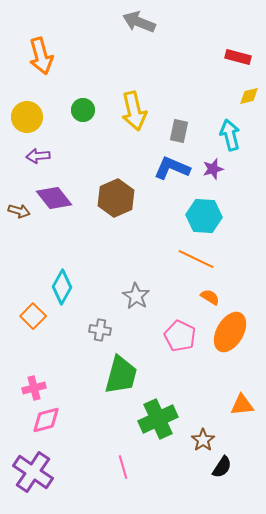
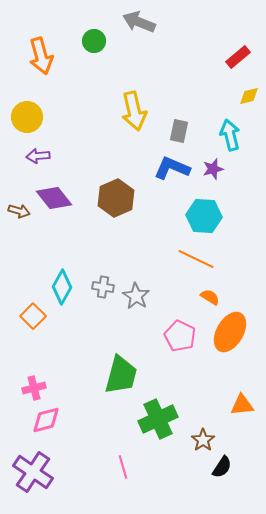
red rectangle: rotated 55 degrees counterclockwise
green circle: moved 11 px right, 69 px up
gray cross: moved 3 px right, 43 px up
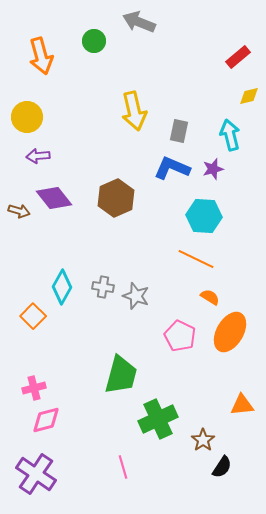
gray star: rotated 12 degrees counterclockwise
purple cross: moved 3 px right, 2 px down
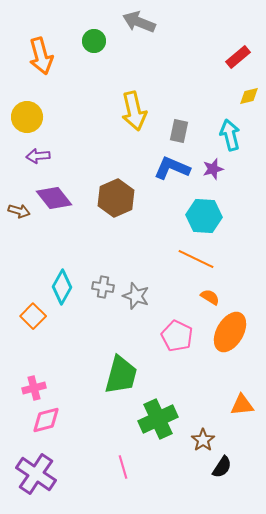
pink pentagon: moved 3 px left
